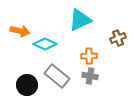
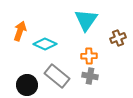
cyan triangle: moved 6 px right; rotated 30 degrees counterclockwise
orange arrow: rotated 84 degrees counterclockwise
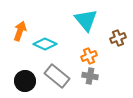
cyan triangle: rotated 15 degrees counterclockwise
orange cross: rotated 21 degrees counterclockwise
black circle: moved 2 px left, 4 px up
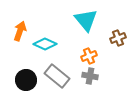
black circle: moved 1 px right, 1 px up
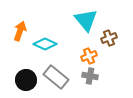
brown cross: moved 9 px left
gray rectangle: moved 1 px left, 1 px down
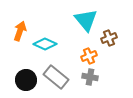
gray cross: moved 1 px down
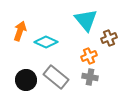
cyan diamond: moved 1 px right, 2 px up
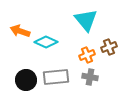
orange arrow: rotated 90 degrees counterclockwise
brown cross: moved 9 px down
orange cross: moved 2 px left, 1 px up
gray rectangle: rotated 45 degrees counterclockwise
